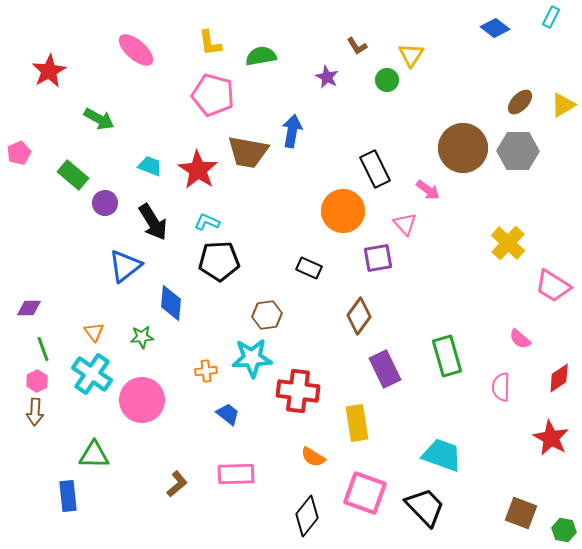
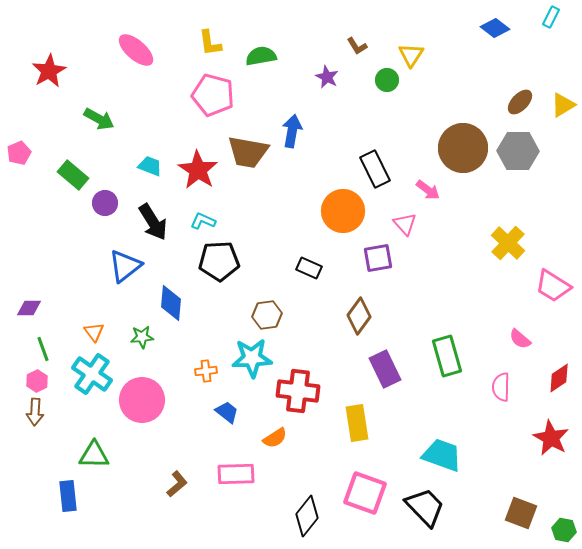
cyan L-shape at (207, 222): moved 4 px left, 1 px up
blue trapezoid at (228, 414): moved 1 px left, 2 px up
orange semicircle at (313, 457): moved 38 px left, 19 px up; rotated 65 degrees counterclockwise
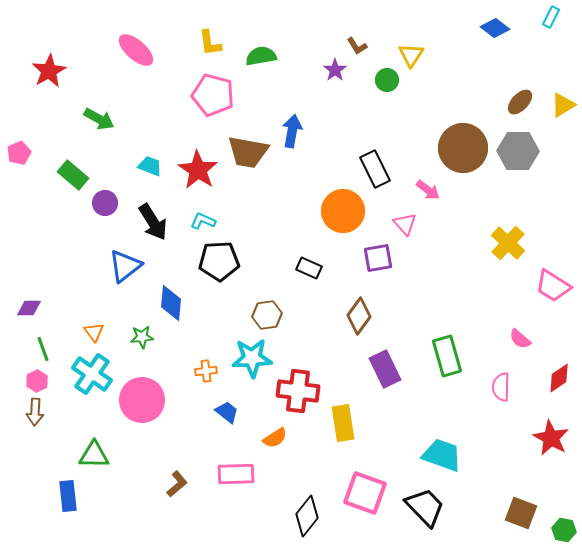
purple star at (327, 77): moved 8 px right, 7 px up; rotated 10 degrees clockwise
yellow rectangle at (357, 423): moved 14 px left
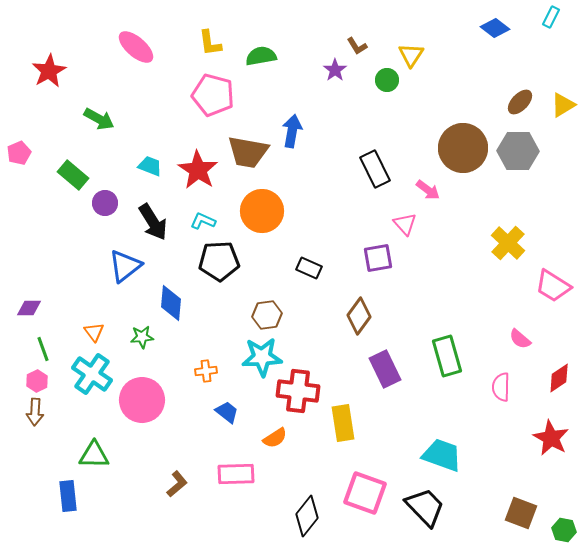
pink ellipse at (136, 50): moved 3 px up
orange circle at (343, 211): moved 81 px left
cyan star at (252, 358): moved 10 px right, 1 px up
